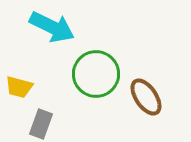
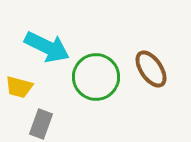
cyan arrow: moved 5 px left, 20 px down
green circle: moved 3 px down
brown ellipse: moved 5 px right, 28 px up
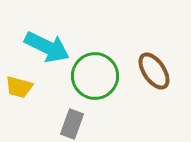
brown ellipse: moved 3 px right, 2 px down
green circle: moved 1 px left, 1 px up
gray rectangle: moved 31 px right
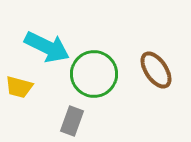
brown ellipse: moved 2 px right, 1 px up
green circle: moved 1 px left, 2 px up
gray rectangle: moved 3 px up
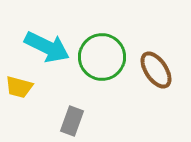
green circle: moved 8 px right, 17 px up
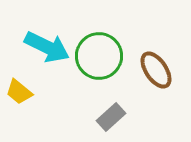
green circle: moved 3 px left, 1 px up
yellow trapezoid: moved 5 px down; rotated 24 degrees clockwise
gray rectangle: moved 39 px right, 4 px up; rotated 28 degrees clockwise
